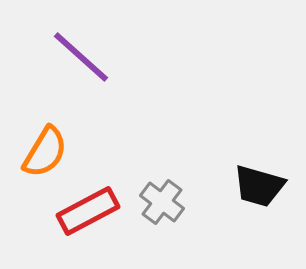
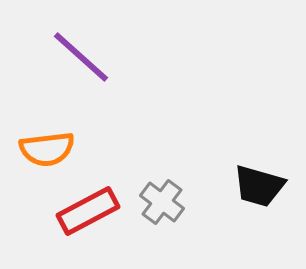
orange semicircle: moved 2 px right, 3 px up; rotated 52 degrees clockwise
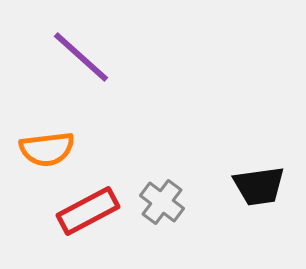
black trapezoid: rotated 24 degrees counterclockwise
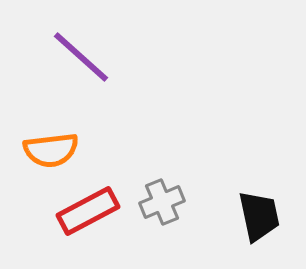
orange semicircle: moved 4 px right, 1 px down
black trapezoid: moved 30 px down; rotated 94 degrees counterclockwise
gray cross: rotated 30 degrees clockwise
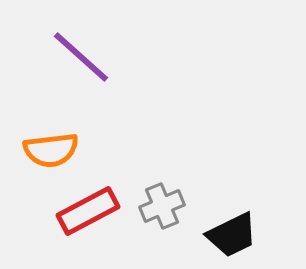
gray cross: moved 4 px down
black trapezoid: moved 27 px left, 19 px down; rotated 76 degrees clockwise
